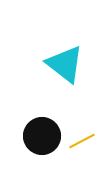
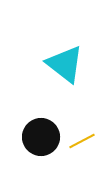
black circle: moved 1 px left, 1 px down
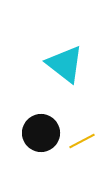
black circle: moved 4 px up
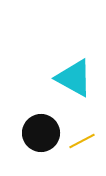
cyan triangle: moved 9 px right, 14 px down; rotated 9 degrees counterclockwise
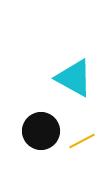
black circle: moved 2 px up
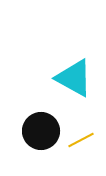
yellow line: moved 1 px left, 1 px up
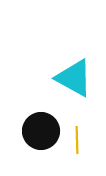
yellow line: moved 4 px left; rotated 64 degrees counterclockwise
